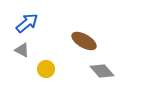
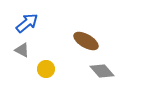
brown ellipse: moved 2 px right
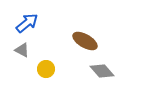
brown ellipse: moved 1 px left
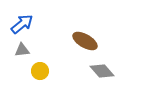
blue arrow: moved 5 px left, 1 px down
gray triangle: rotated 35 degrees counterclockwise
yellow circle: moved 6 px left, 2 px down
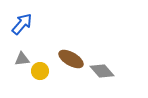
blue arrow: rotated 10 degrees counterclockwise
brown ellipse: moved 14 px left, 18 px down
gray triangle: moved 9 px down
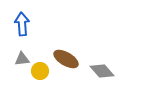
blue arrow: rotated 45 degrees counterclockwise
brown ellipse: moved 5 px left
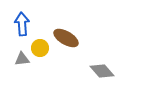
brown ellipse: moved 21 px up
yellow circle: moved 23 px up
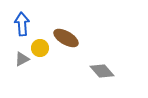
gray triangle: rotated 21 degrees counterclockwise
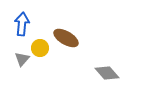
blue arrow: rotated 10 degrees clockwise
gray triangle: rotated 21 degrees counterclockwise
gray diamond: moved 5 px right, 2 px down
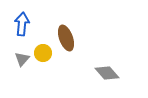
brown ellipse: rotated 40 degrees clockwise
yellow circle: moved 3 px right, 5 px down
